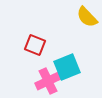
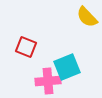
red square: moved 9 px left, 2 px down
pink cross: rotated 20 degrees clockwise
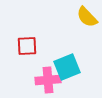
red square: moved 1 px right, 1 px up; rotated 25 degrees counterclockwise
pink cross: moved 1 px up
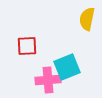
yellow semicircle: moved 2 px down; rotated 55 degrees clockwise
